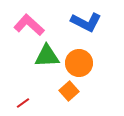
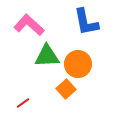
blue L-shape: rotated 52 degrees clockwise
orange circle: moved 1 px left, 1 px down
orange square: moved 3 px left, 2 px up
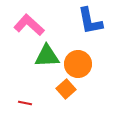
blue L-shape: moved 4 px right, 1 px up
red line: moved 2 px right; rotated 48 degrees clockwise
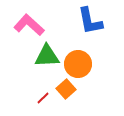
red line: moved 18 px right, 5 px up; rotated 56 degrees counterclockwise
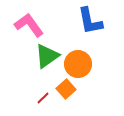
pink L-shape: rotated 12 degrees clockwise
green triangle: rotated 32 degrees counterclockwise
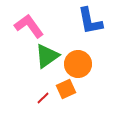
pink L-shape: moved 1 px down
orange square: rotated 18 degrees clockwise
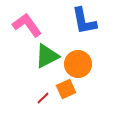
blue L-shape: moved 6 px left
pink L-shape: moved 2 px left, 1 px up
green triangle: rotated 8 degrees clockwise
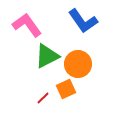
blue L-shape: moved 1 px left; rotated 24 degrees counterclockwise
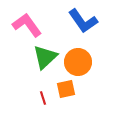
green triangle: moved 2 px left, 1 px down; rotated 16 degrees counterclockwise
orange circle: moved 2 px up
orange square: rotated 12 degrees clockwise
red line: rotated 64 degrees counterclockwise
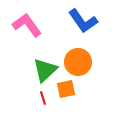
green triangle: moved 13 px down
